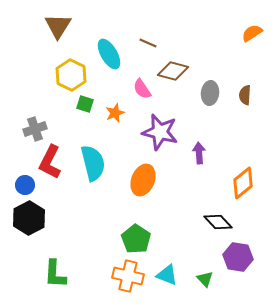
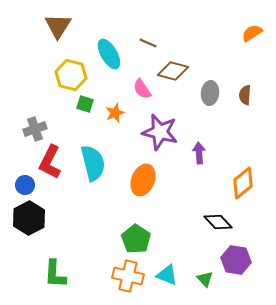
yellow hexagon: rotated 12 degrees counterclockwise
purple hexagon: moved 2 px left, 3 px down
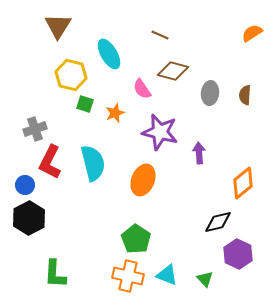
brown line: moved 12 px right, 8 px up
black diamond: rotated 60 degrees counterclockwise
purple hexagon: moved 2 px right, 6 px up; rotated 16 degrees clockwise
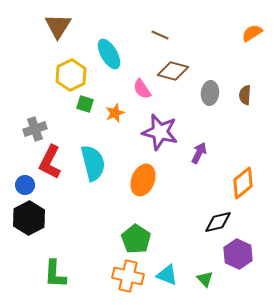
yellow hexagon: rotated 20 degrees clockwise
purple arrow: rotated 30 degrees clockwise
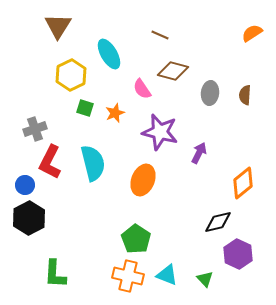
green square: moved 4 px down
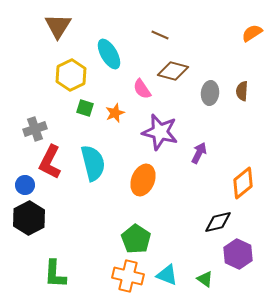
brown semicircle: moved 3 px left, 4 px up
green triangle: rotated 12 degrees counterclockwise
